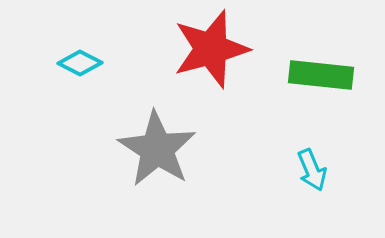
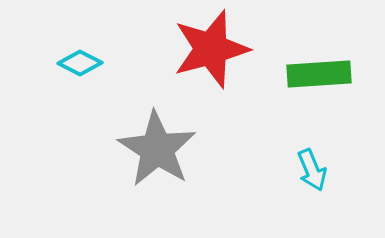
green rectangle: moved 2 px left, 1 px up; rotated 10 degrees counterclockwise
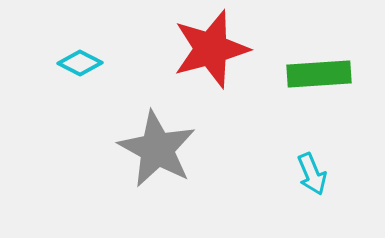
gray star: rotated 4 degrees counterclockwise
cyan arrow: moved 4 px down
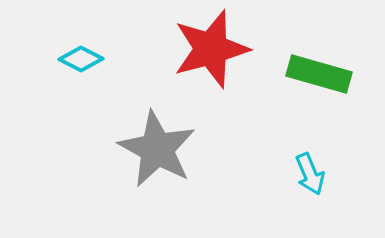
cyan diamond: moved 1 px right, 4 px up
green rectangle: rotated 20 degrees clockwise
cyan arrow: moved 2 px left
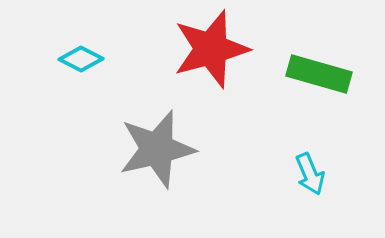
gray star: rotated 30 degrees clockwise
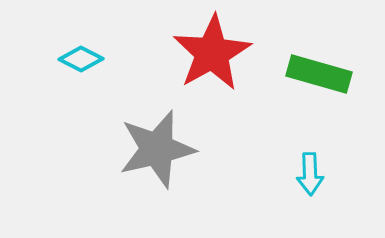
red star: moved 1 px right, 4 px down; rotated 14 degrees counterclockwise
cyan arrow: rotated 21 degrees clockwise
